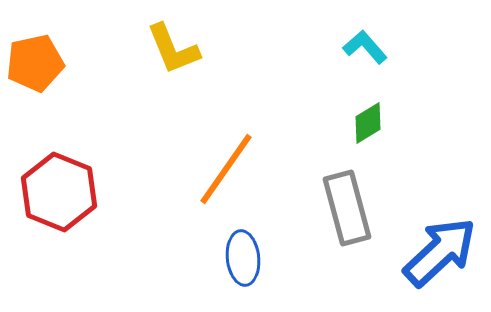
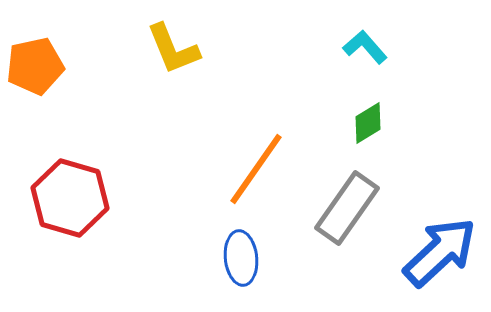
orange pentagon: moved 3 px down
orange line: moved 30 px right
red hexagon: moved 11 px right, 6 px down; rotated 6 degrees counterclockwise
gray rectangle: rotated 50 degrees clockwise
blue ellipse: moved 2 px left
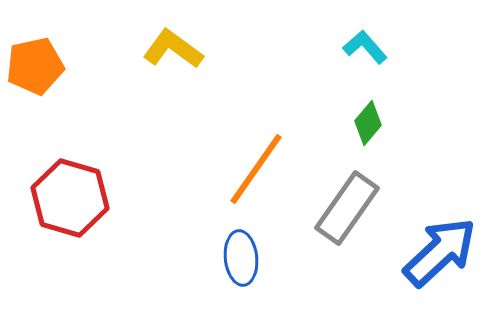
yellow L-shape: rotated 148 degrees clockwise
green diamond: rotated 18 degrees counterclockwise
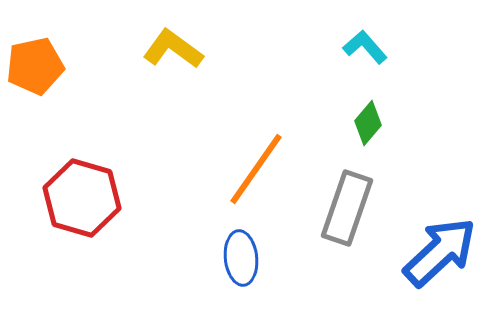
red hexagon: moved 12 px right
gray rectangle: rotated 16 degrees counterclockwise
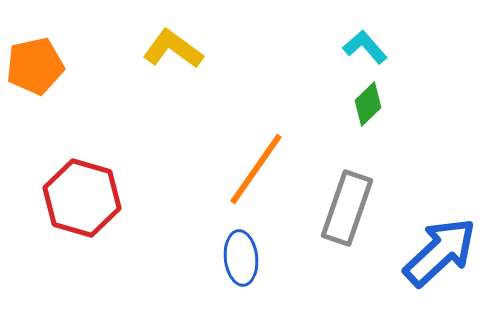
green diamond: moved 19 px up; rotated 6 degrees clockwise
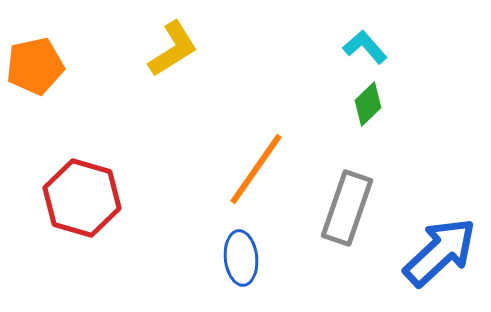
yellow L-shape: rotated 112 degrees clockwise
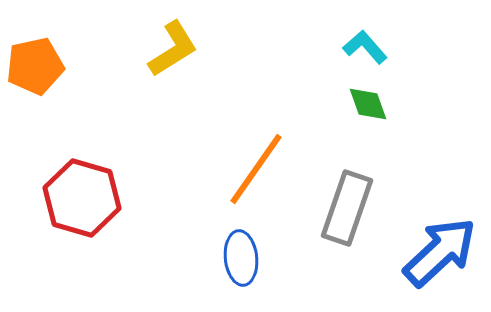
green diamond: rotated 66 degrees counterclockwise
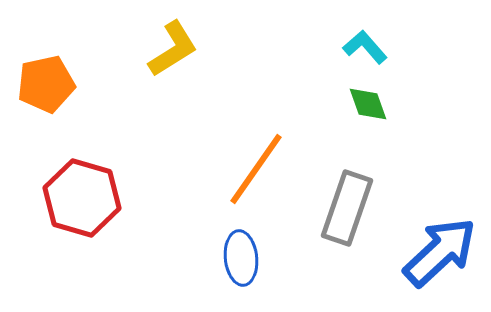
orange pentagon: moved 11 px right, 18 px down
